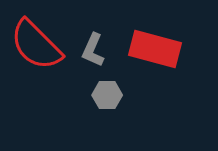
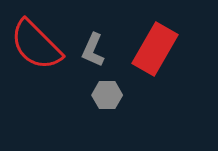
red rectangle: rotated 75 degrees counterclockwise
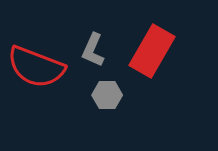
red semicircle: moved 22 px down; rotated 24 degrees counterclockwise
red rectangle: moved 3 px left, 2 px down
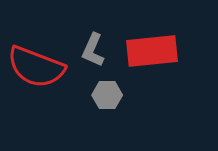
red rectangle: rotated 54 degrees clockwise
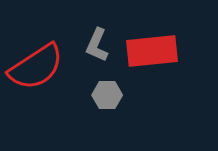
gray L-shape: moved 4 px right, 5 px up
red semicircle: rotated 54 degrees counterclockwise
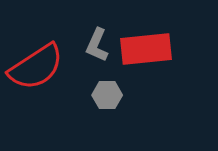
red rectangle: moved 6 px left, 2 px up
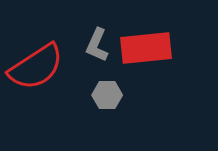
red rectangle: moved 1 px up
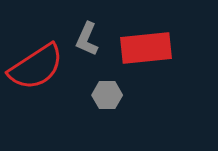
gray L-shape: moved 10 px left, 6 px up
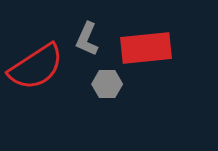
gray hexagon: moved 11 px up
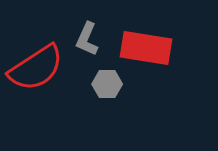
red rectangle: rotated 15 degrees clockwise
red semicircle: moved 1 px down
